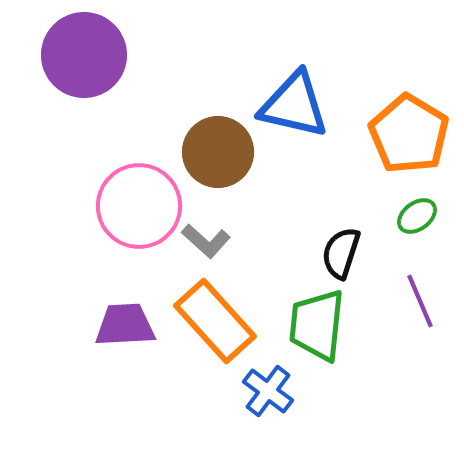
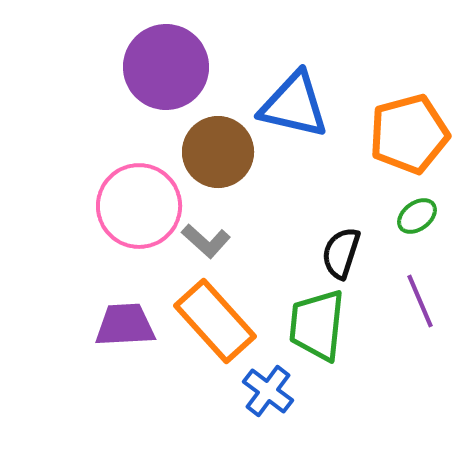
purple circle: moved 82 px right, 12 px down
orange pentagon: rotated 26 degrees clockwise
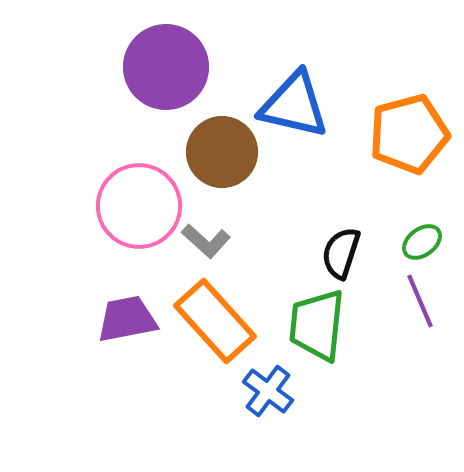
brown circle: moved 4 px right
green ellipse: moved 5 px right, 26 px down
purple trapezoid: moved 2 px right, 6 px up; rotated 8 degrees counterclockwise
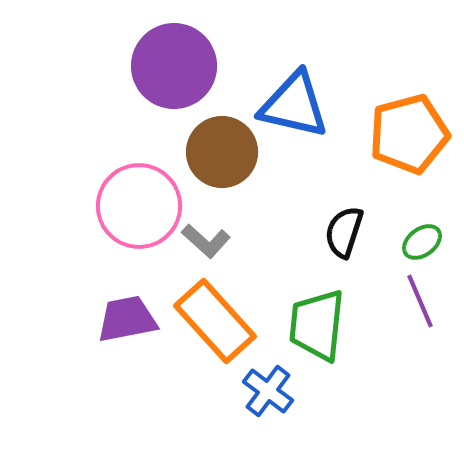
purple circle: moved 8 px right, 1 px up
black semicircle: moved 3 px right, 21 px up
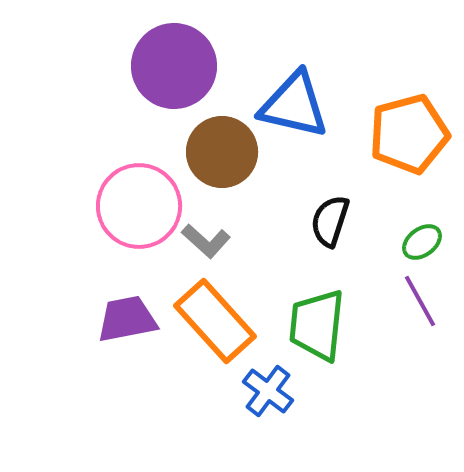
black semicircle: moved 14 px left, 11 px up
purple line: rotated 6 degrees counterclockwise
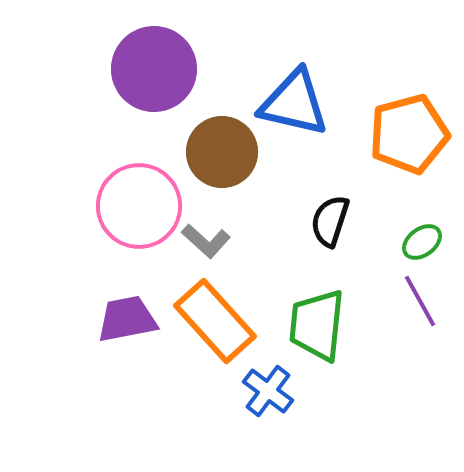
purple circle: moved 20 px left, 3 px down
blue triangle: moved 2 px up
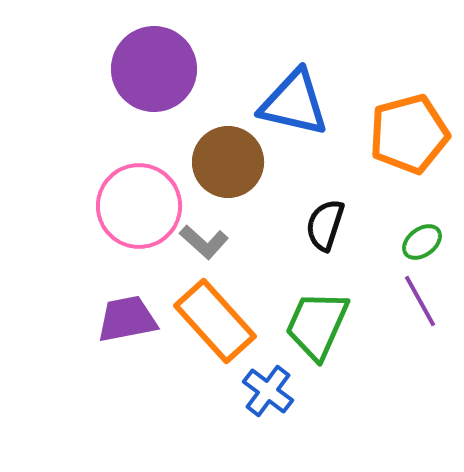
brown circle: moved 6 px right, 10 px down
black semicircle: moved 5 px left, 4 px down
gray L-shape: moved 2 px left, 1 px down
green trapezoid: rotated 18 degrees clockwise
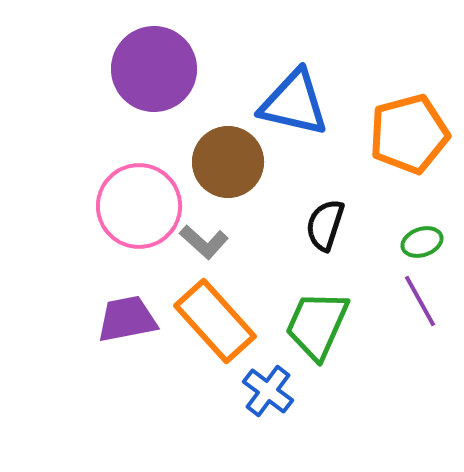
green ellipse: rotated 18 degrees clockwise
